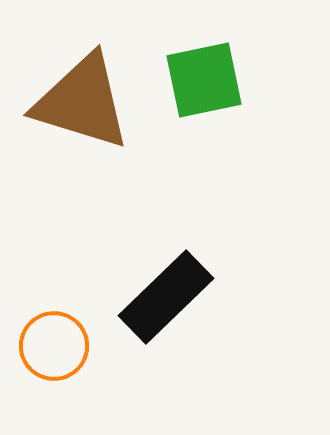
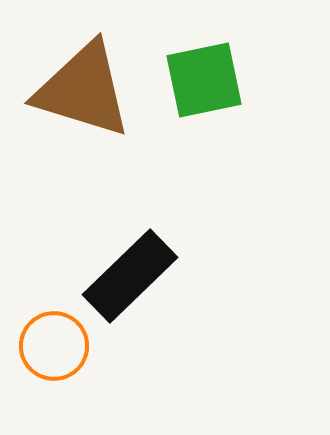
brown triangle: moved 1 px right, 12 px up
black rectangle: moved 36 px left, 21 px up
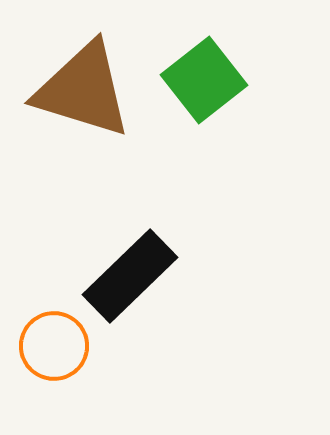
green square: rotated 26 degrees counterclockwise
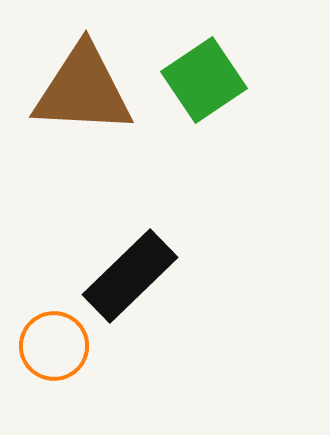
green square: rotated 4 degrees clockwise
brown triangle: rotated 14 degrees counterclockwise
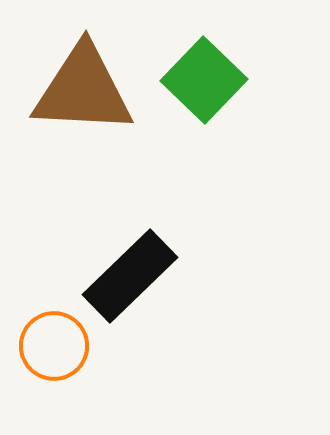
green square: rotated 12 degrees counterclockwise
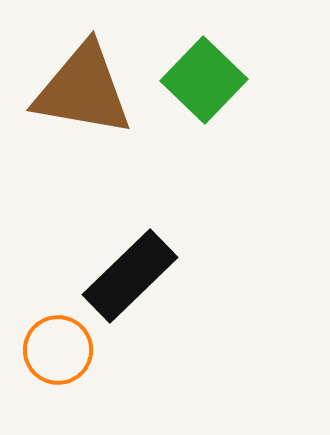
brown triangle: rotated 7 degrees clockwise
orange circle: moved 4 px right, 4 px down
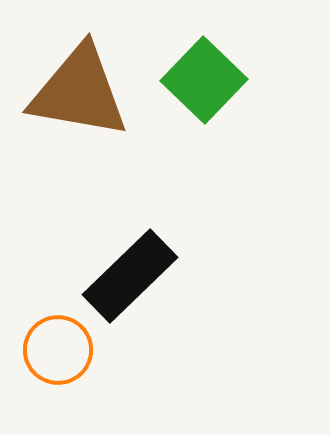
brown triangle: moved 4 px left, 2 px down
